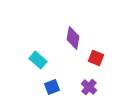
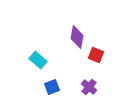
purple diamond: moved 4 px right, 1 px up
red square: moved 3 px up
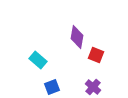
purple cross: moved 4 px right
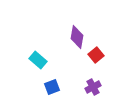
red square: rotated 28 degrees clockwise
purple cross: rotated 21 degrees clockwise
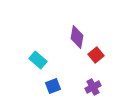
blue square: moved 1 px right, 1 px up
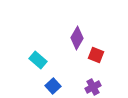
purple diamond: moved 1 px down; rotated 20 degrees clockwise
red square: rotated 28 degrees counterclockwise
blue square: rotated 21 degrees counterclockwise
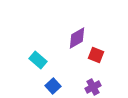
purple diamond: rotated 30 degrees clockwise
